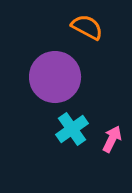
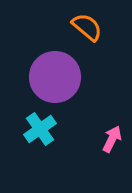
orange semicircle: rotated 12 degrees clockwise
cyan cross: moved 32 px left
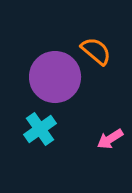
orange semicircle: moved 9 px right, 24 px down
pink arrow: moved 2 px left; rotated 148 degrees counterclockwise
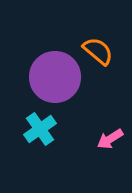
orange semicircle: moved 2 px right
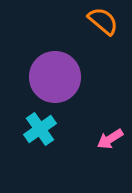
orange semicircle: moved 5 px right, 30 px up
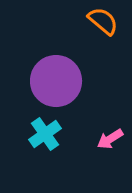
purple circle: moved 1 px right, 4 px down
cyan cross: moved 5 px right, 5 px down
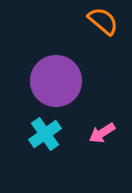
pink arrow: moved 8 px left, 6 px up
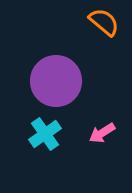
orange semicircle: moved 1 px right, 1 px down
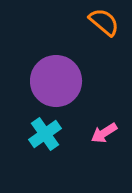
pink arrow: moved 2 px right
